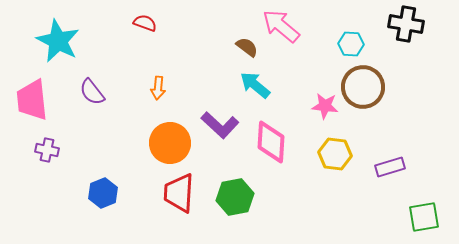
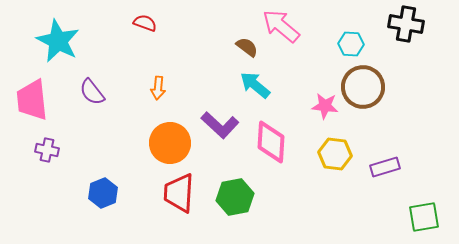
purple rectangle: moved 5 px left
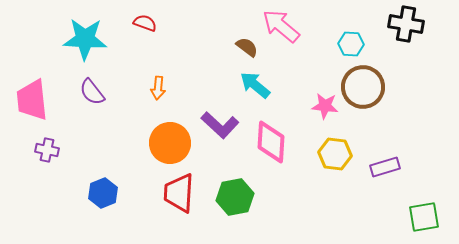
cyan star: moved 27 px right, 2 px up; rotated 24 degrees counterclockwise
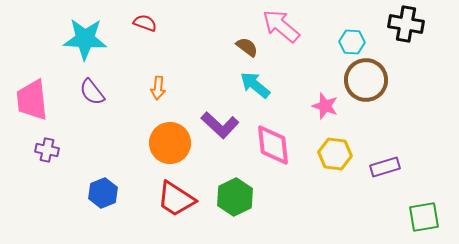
cyan hexagon: moved 1 px right, 2 px up
brown circle: moved 3 px right, 7 px up
pink star: rotated 12 degrees clockwise
pink diamond: moved 2 px right, 3 px down; rotated 9 degrees counterclockwise
red trapezoid: moved 3 px left, 6 px down; rotated 60 degrees counterclockwise
green hexagon: rotated 15 degrees counterclockwise
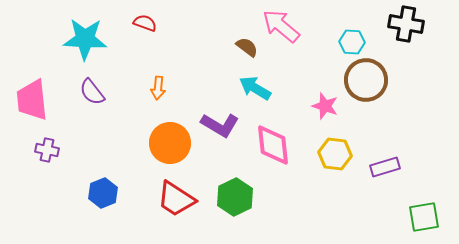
cyan arrow: moved 3 px down; rotated 8 degrees counterclockwise
purple L-shape: rotated 12 degrees counterclockwise
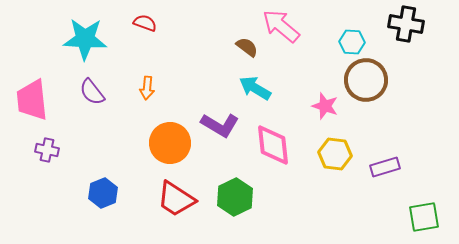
orange arrow: moved 11 px left
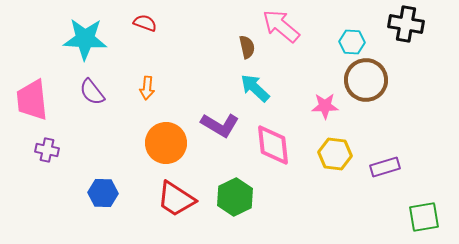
brown semicircle: rotated 40 degrees clockwise
cyan arrow: rotated 12 degrees clockwise
pink star: rotated 20 degrees counterclockwise
orange circle: moved 4 px left
blue hexagon: rotated 24 degrees clockwise
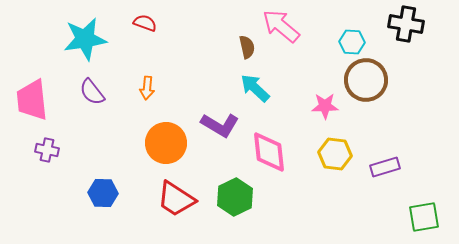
cyan star: rotated 12 degrees counterclockwise
pink diamond: moved 4 px left, 7 px down
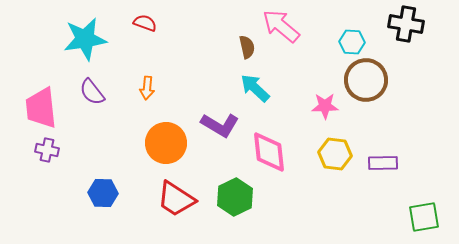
pink trapezoid: moved 9 px right, 8 px down
purple rectangle: moved 2 px left, 4 px up; rotated 16 degrees clockwise
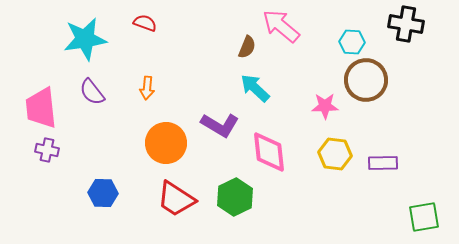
brown semicircle: rotated 35 degrees clockwise
